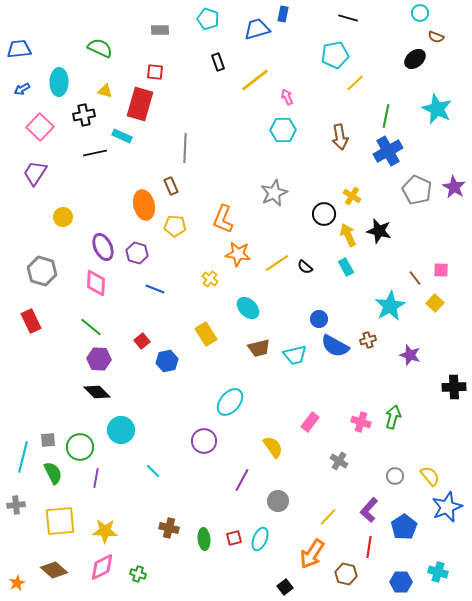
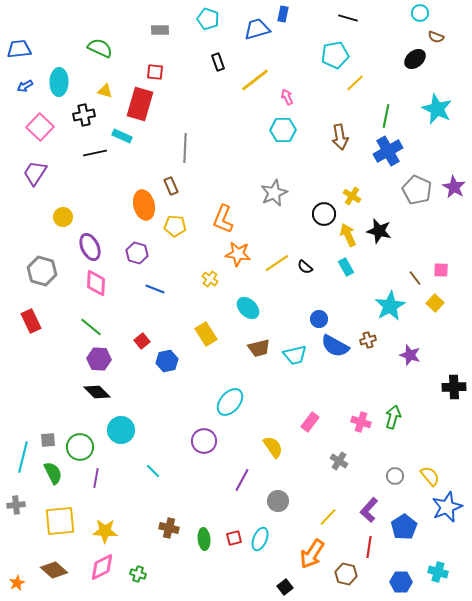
blue arrow at (22, 89): moved 3 px right, 3 px up
purple ellipse at (103, 247): moved 13 px left
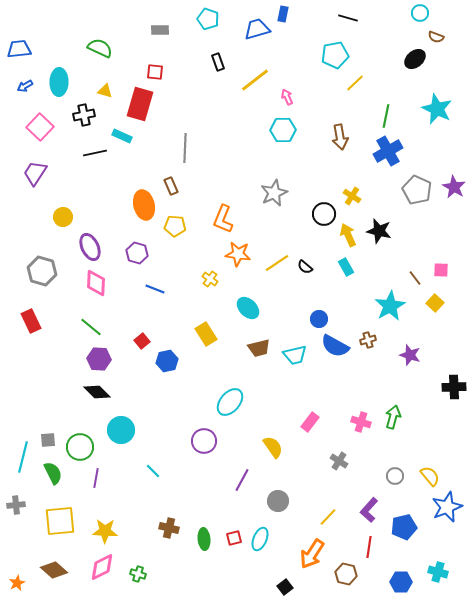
blue pentagon at (404, 527): rotated 20 degrees clockwise
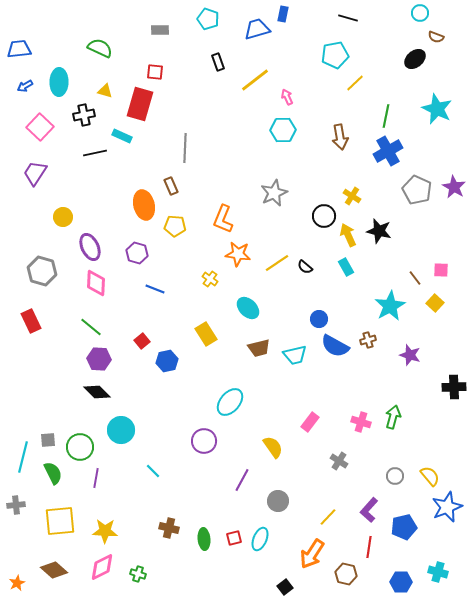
black circle at (324, 214): moved 2 px down
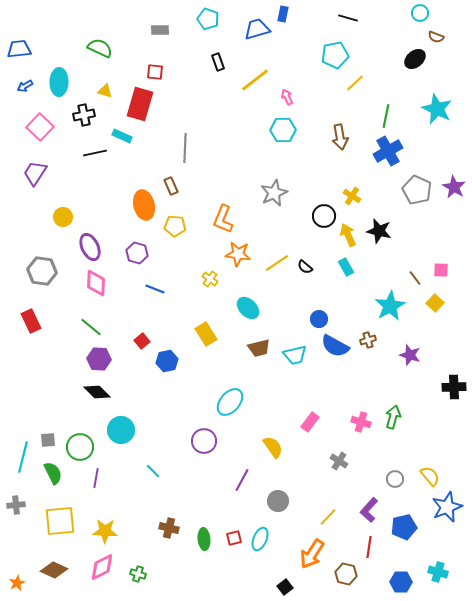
gray hexagon at (42, 271): rotated 8 degrees counterclockwise
gray circle at (395, 476): moved 3 px down
brown diamond at (54, 570): rotated 16 degrees counterclockwise
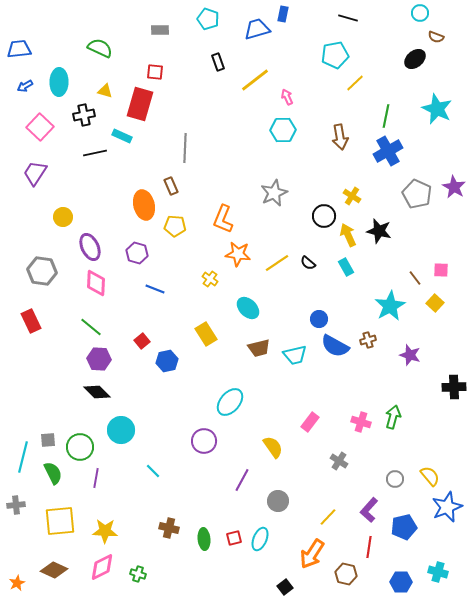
gray pentagon at (417, 190): moved 4 px down
black semicircle at (305, 267): moved 3 px right, 4 px up
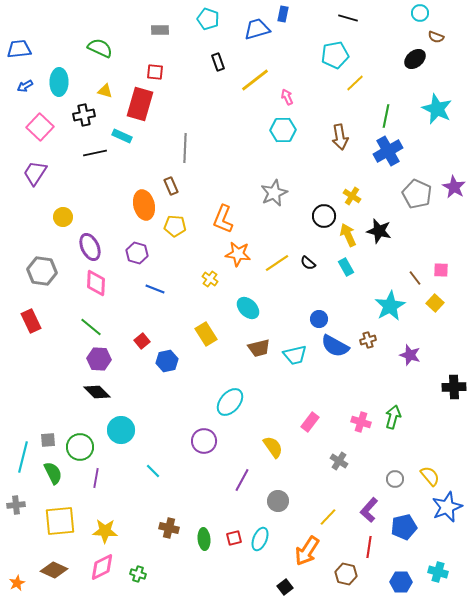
orange arrow at (312, 554): moved 5 px left, 3 px up
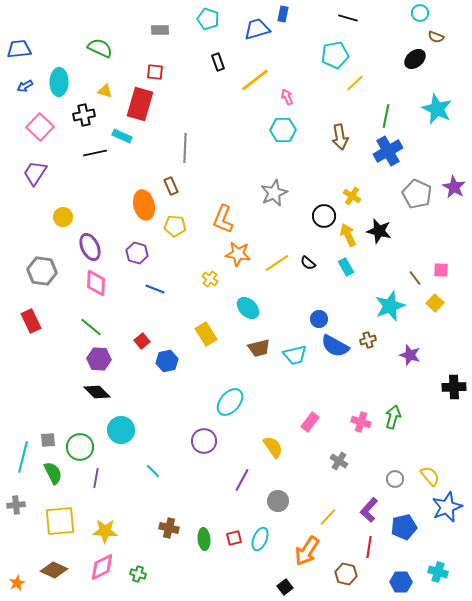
cyan star at (390, 306): rotated 8 degrees clockwise
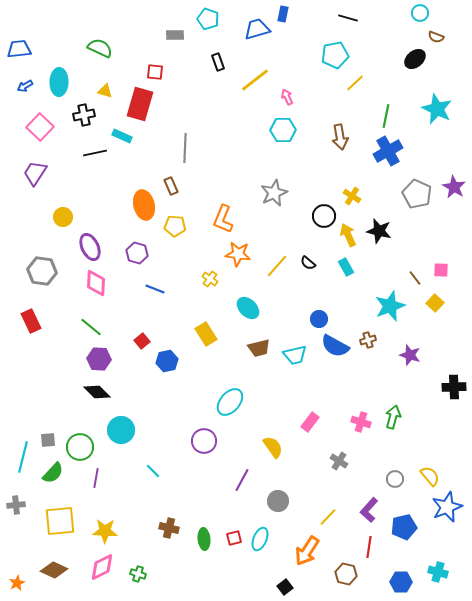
gray rectangle at (160, 30): moved 15 px right, 5 px down
yellow line at (277, 263): moved 3 px down; rotated 15 degrees counterclockwise
green semicircle at (53, 473): rotated 70 degrees clockwise
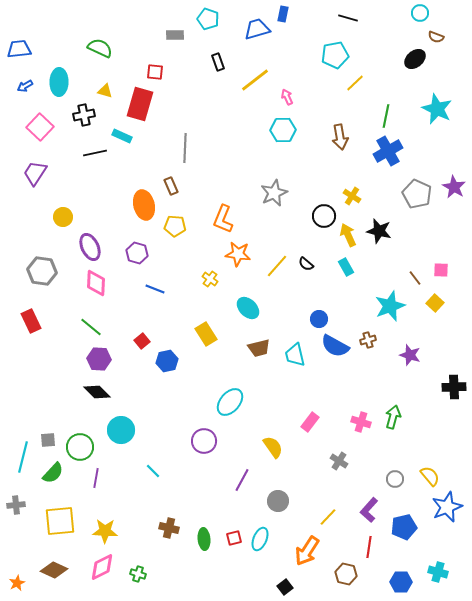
black semicircle at (308, 263): moved 2 px left, 1 px down
cyan trapezoid at (295, 355): rotated 90 degrees clockwise
